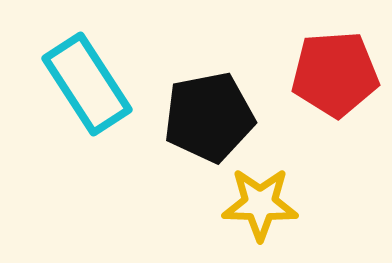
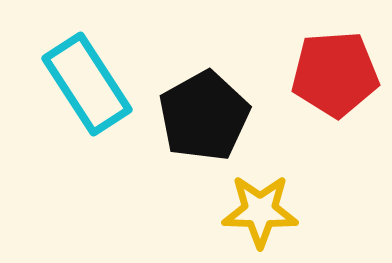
black pentagon: moved 5 px left, 1 px up; rotated 18 degrees counterclockwise
yellow star: moved 7 px down
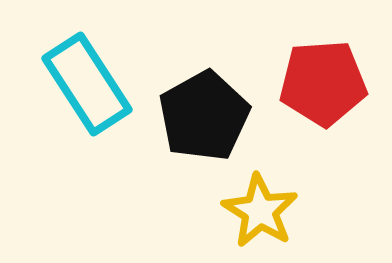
red pentagon: moved 12 px left, 9 px down
yellow star: rotated 30 degrees clockwise
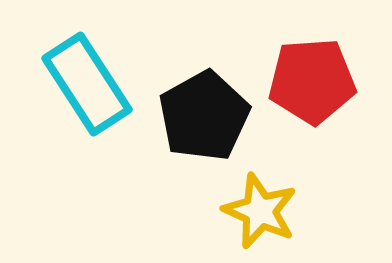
red pentagon: moved 11 px left, 2 px up
yellow star: rotated 8 degrees counterclockwise
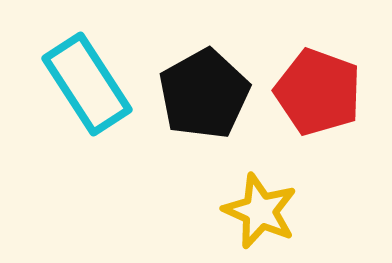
red pentagon: moved 6 px right, 11 px down; rotated 24 degrees clockwise
black pentagon: moved 22 px up
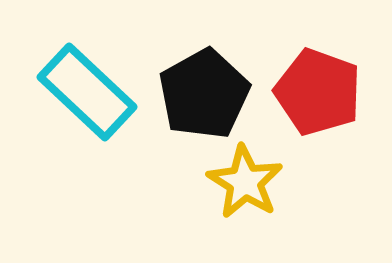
cyan rectangle: moved 8 px down; rotated 14 degrees counterclockwise
yellow star: moved 15 px left, 29 px up; rotated 8 degrees clockwise
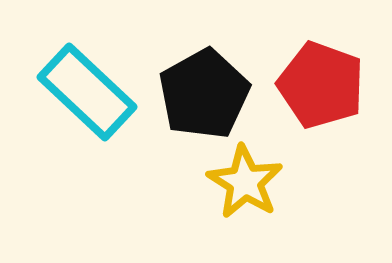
red pentagon: moved 3 px right, 7 px up
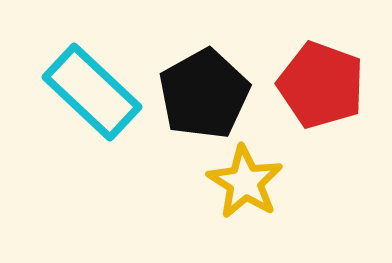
cyan rectangle: moved 5 px right
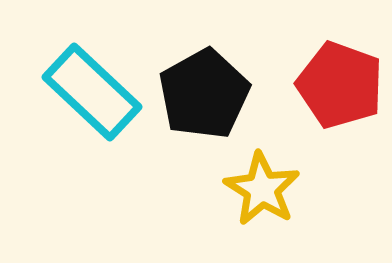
red pentagon: moved 19 px right
yellow star: moved 17 px right, 7 px down
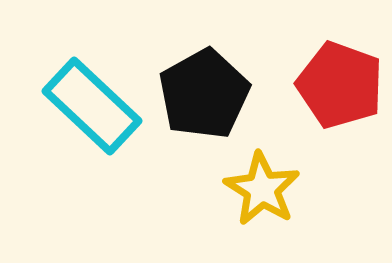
cyan rectangle: moved 14 px down
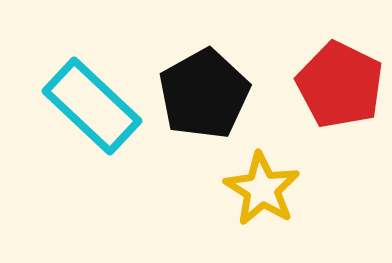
red pentagon: rotated 6 degrees clockwise
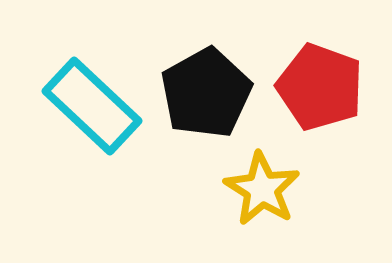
red pentagon: moved 20 px left, 2 px down; rotated 6 degrees counterclockwise
black pentagon: moved 2 px right, 1 px up
